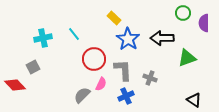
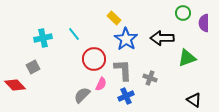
blue star: moved 2 px left
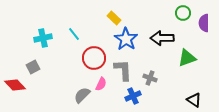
red circle: moved 1 px up
blue cross: moved 7 px right
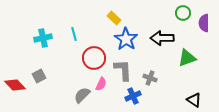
cyan line: rotated 24 degrees clockwise
gray square: moved 6 px right, 9 px down
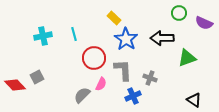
green circle: moved 4 px left
purple semicircle: rotated 66 degrees counterclockwise
cyan cross: moved 2 px up
gray square: moved 2 px left, 1 px down
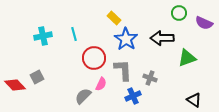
gray semicircle: moved 1 px right, 1 px down
